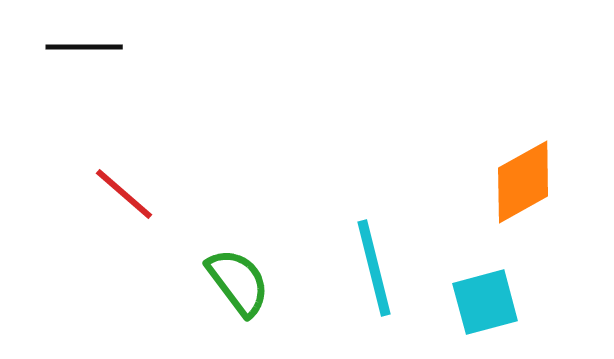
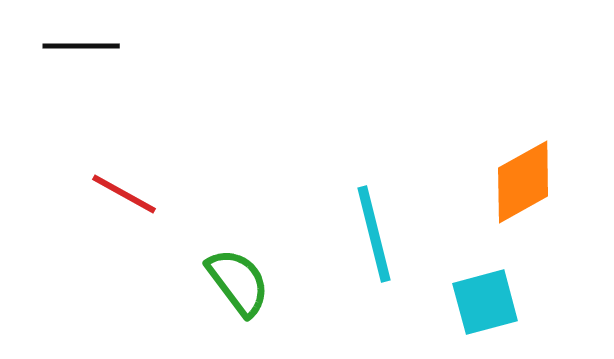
black line: moved 3 px left, 1 px up
red line: rotated 12 degrees counterclockwise
cyan line: moved 34 px up
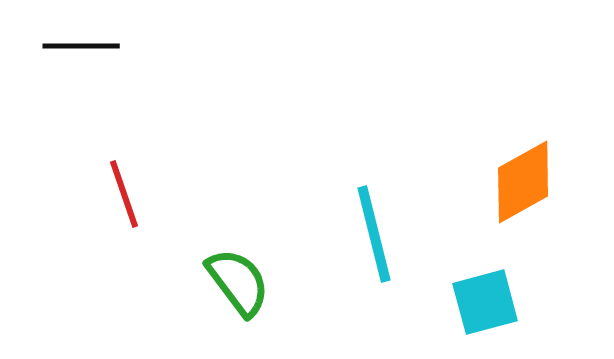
red line: rotated 42 degrees clockwise
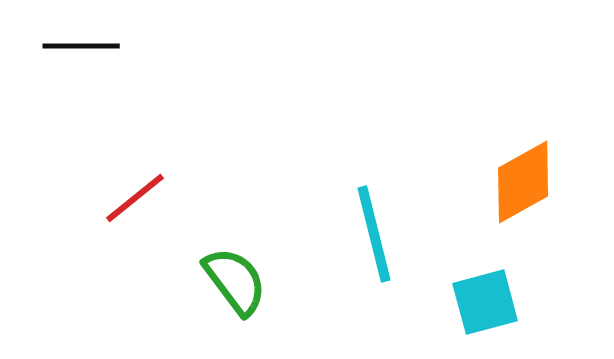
red line: moved 11 px right, 4 px down; rotated 70 degrees clockwise
green semicircle: moved 3 px left, 1 px up
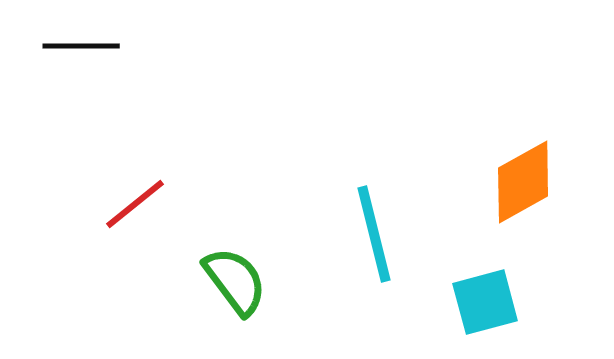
red line: moved 6 px down
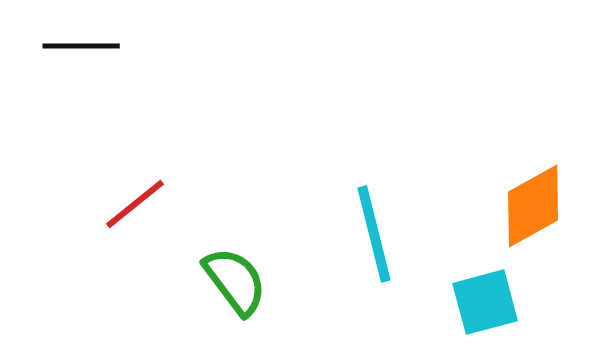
orange diamond: moved 10 px right, 24 px down
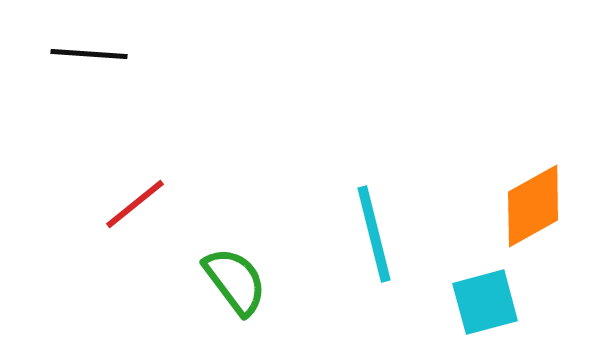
black line: moved 8 px right, 8 px down; rotated 4 degrees clockwise
